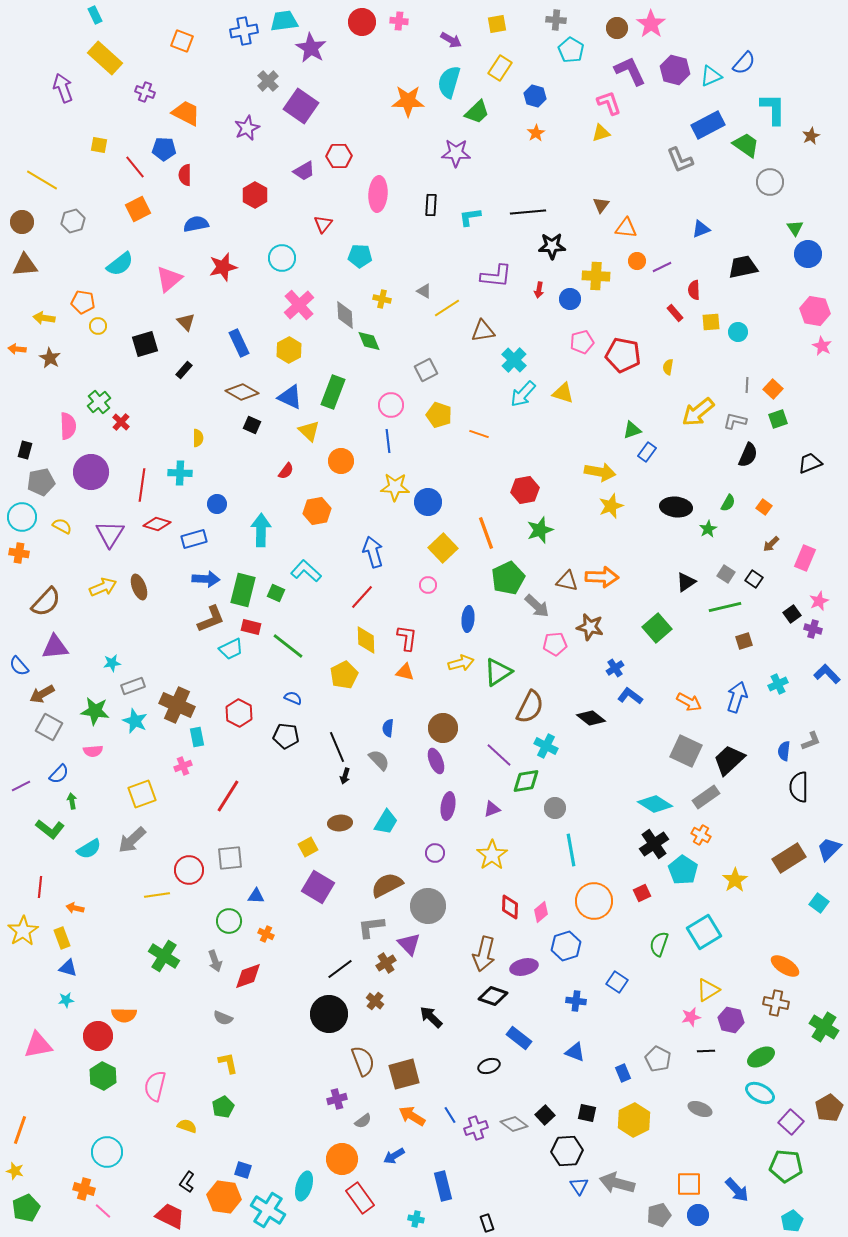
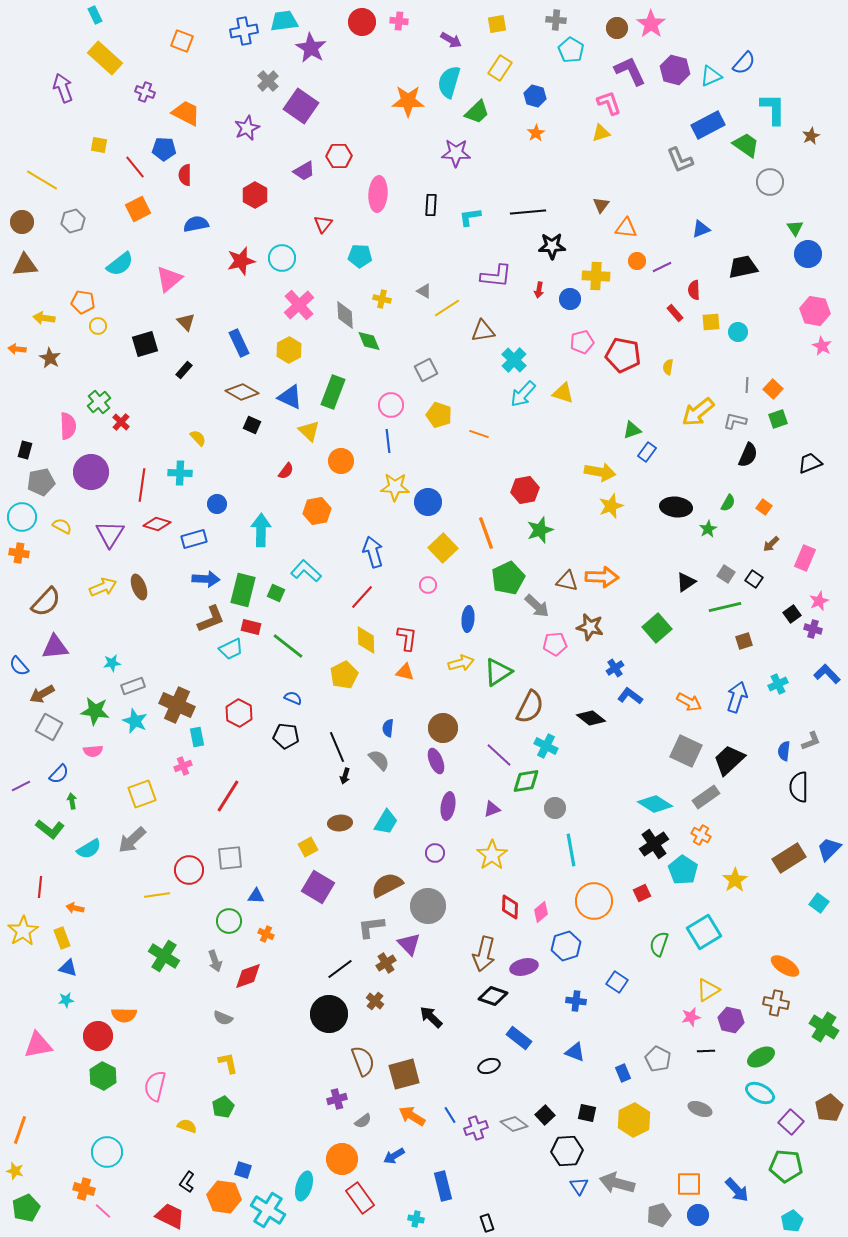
red star at (223, 267): moved 18 px right, 6 px up
yellow semicircle at (198, 438): rotated 42 degrees counterclockwise
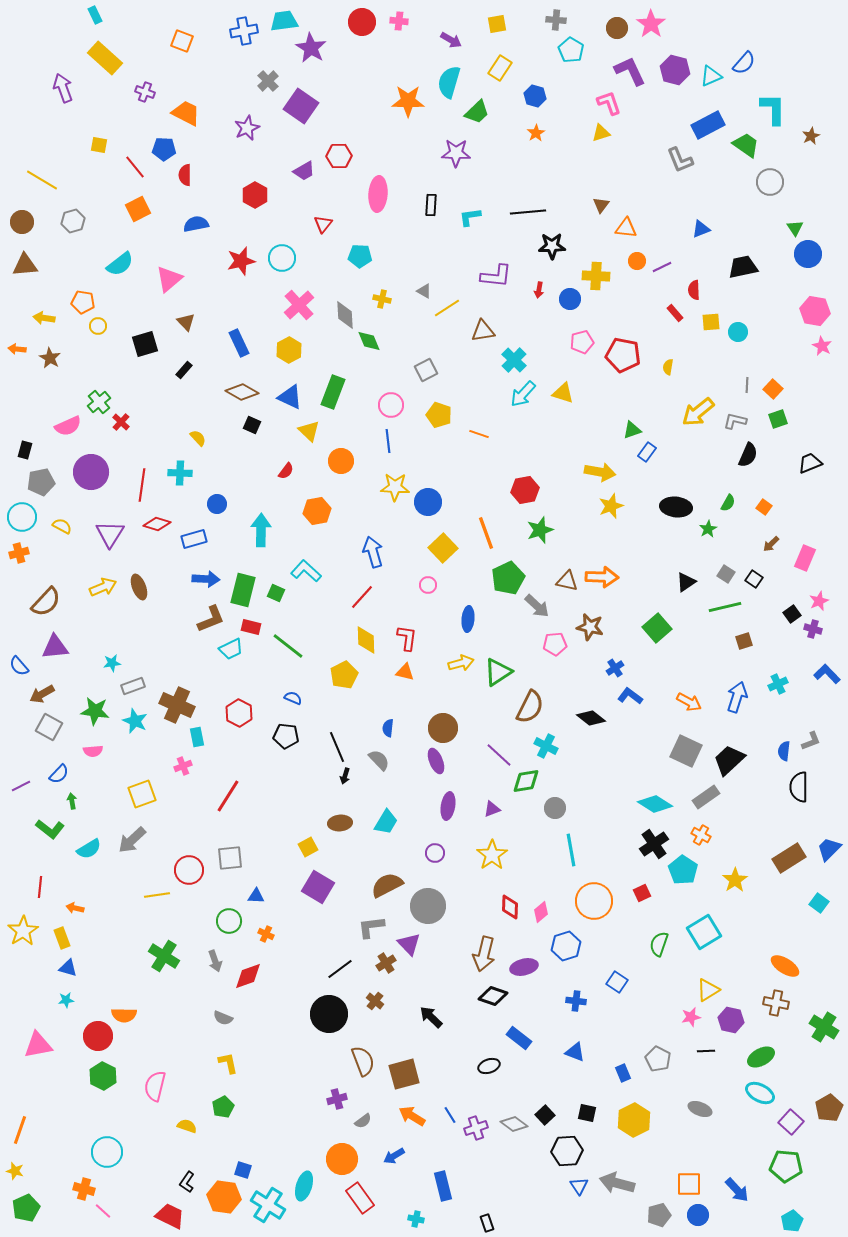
pink semicircle at (68, 426): rotated 68 degrees clockwise
orange cross at (19, 553): rotated 24 degrees counterclockwise
cyan cross at (268, 1210): moved 5 px up
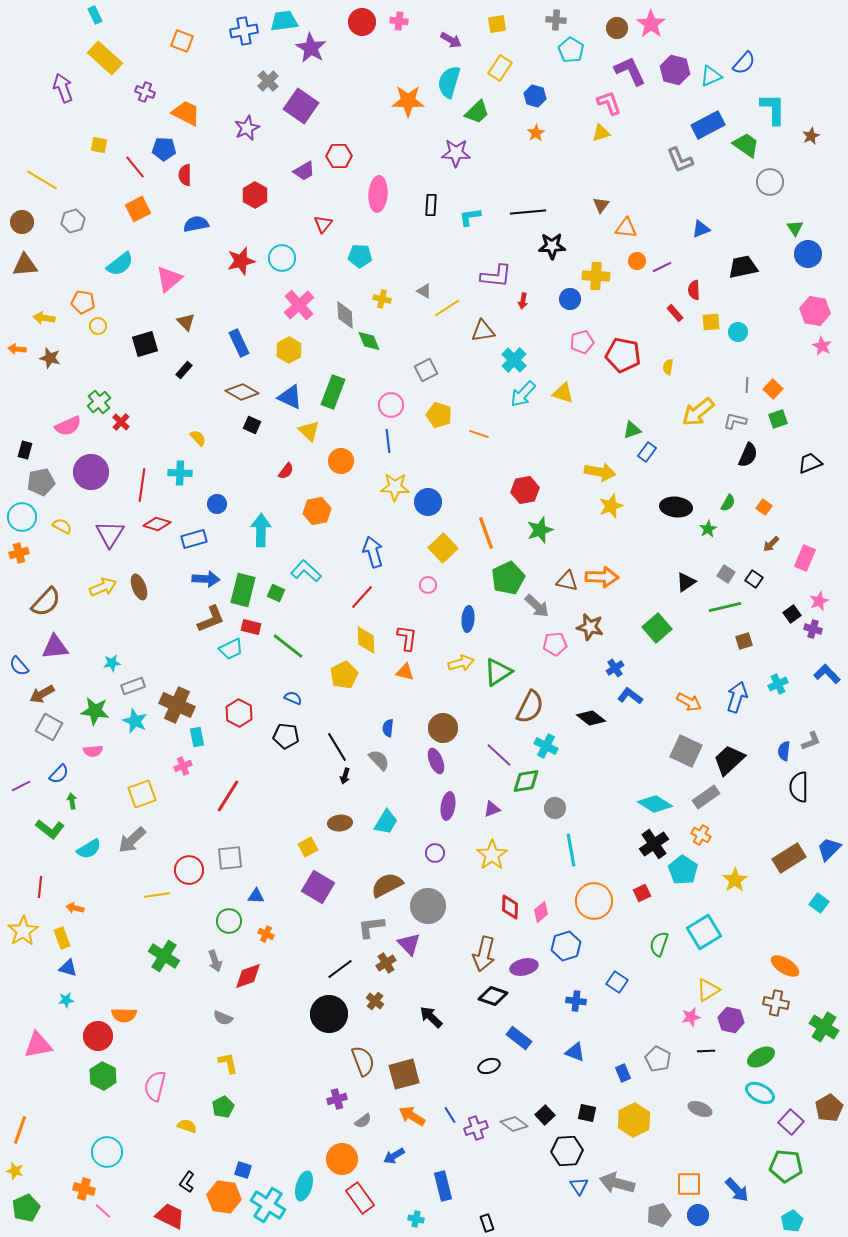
red arrow at (539, 290): moved 16 px left, 11 px down
brown star at (50, 358): rotated 15 degrees counterclockwise
black line at (337, 747): rotated 8 degrees counterclockwise
